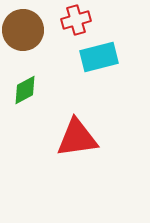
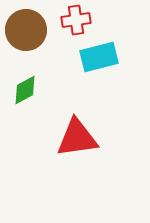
red cross: rotated 8 degrees clockwise
brown circle: moved 3 px right
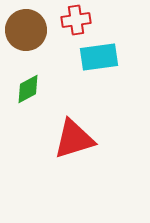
cyan rectangle: rotated 6 degrees clockwise
green diamond: moved 3 px right, 1 px up
red triangle: moved 3 px left, 1 px down; rotated 9 degrees counterclockwise
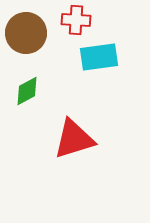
red cross: rotated 12 degrees clockwise
brown circle: moved 3 px down
green diamond: moved 1 px left, 2 px down
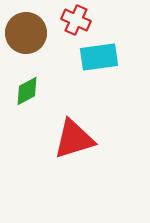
red cross: rotated 20 degrees clockwise
